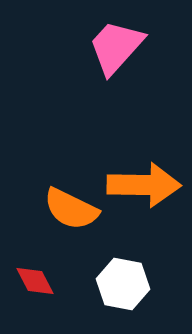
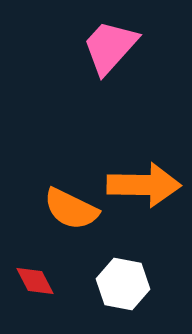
pink trapezoid: moved 6 px left
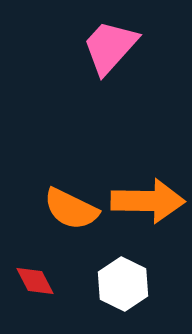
orange arrow: moved 4 px right, 16 px down
white hexagon: rotated 15 degrees clockwise
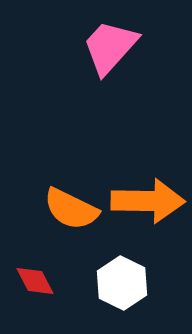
white hexagon: moved 1 px left, 1 px up
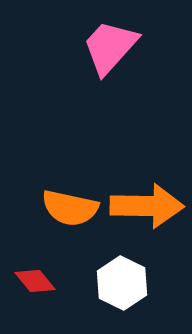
orange arrow: moved 1 px left, 5 px down
orange semicircle: moved 1 px left, 1 px up; rotated 14 degrees counterclockwise
red diamond: rotated 12 degrees counterclockwise
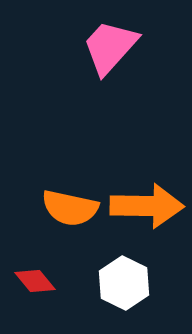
white hexagon: moved 2 px right
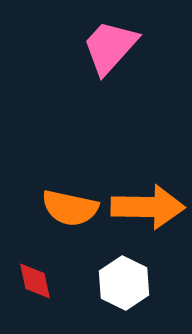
orange arrow: moved 1 px right, 1 px down
red diamond: rotated 27 degrees clockwise
